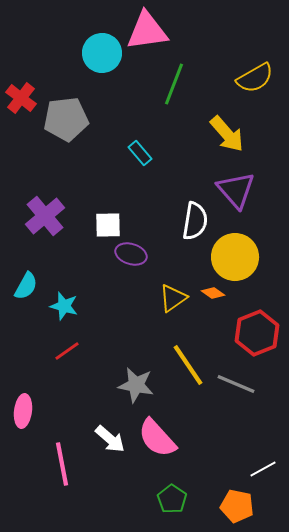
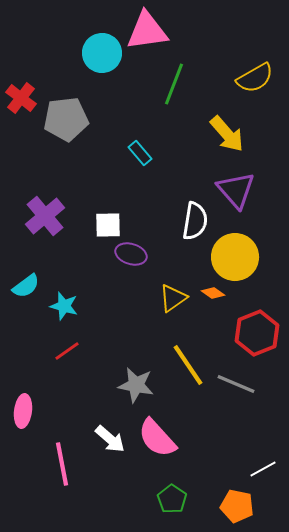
cyan semicircle: rotated 24 degrees clockwise
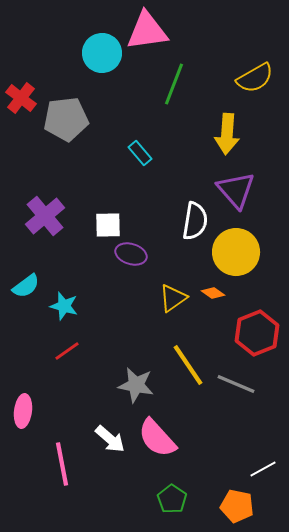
yellow arrow: rotated 45 degrees clockwise
yellow circle: moved 1 px right, 5 px up
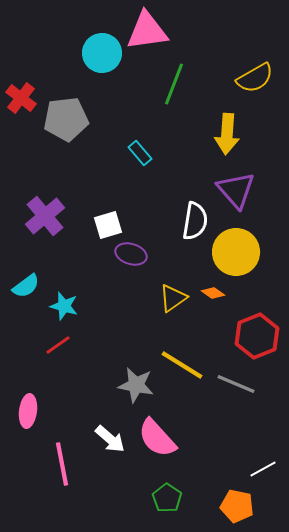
white square: rotated 16 degrees counterclockwise
red hexagon: moved 3 px down
red line: moved 9 px left, 6 px up
yellow line: moved 6 px left; rotated 24 degrees counterclockwise
pink ellipse: moved 5 px right
green pentagon: moved 5 px left, 1 px up
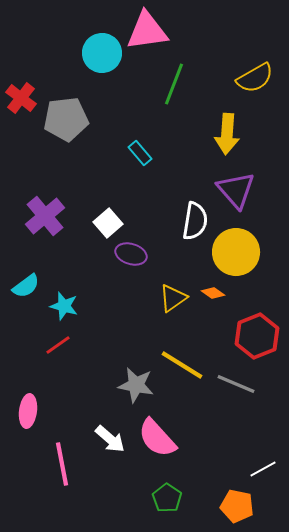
white square: moved 2 px up; rotated 24 degrees counterclockwise
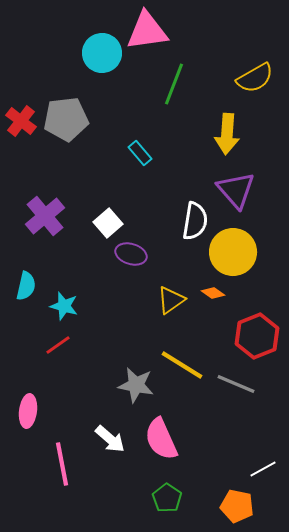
red cross: moved 23 px down
yellow circle: moved 3 px left
cyan semicircle: rotated 40 degrees counterclockwise
yellow triangle: moved 2 px left, 2 px down
pink semicircle: moved 4 px right, 1 px down; rotated 18 degrees clockwise
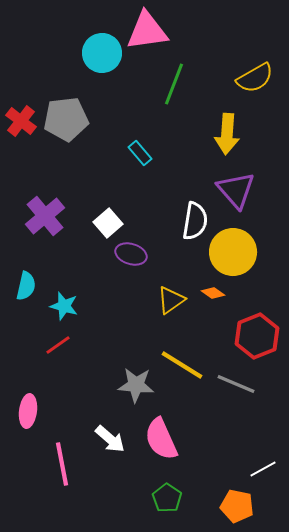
gray star: rotated 6 degrees counterclockwise
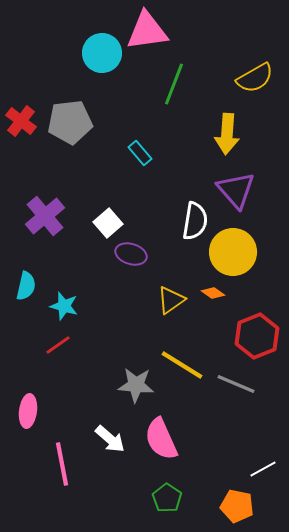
gray pentagon: moved 4 px right, 3 px down
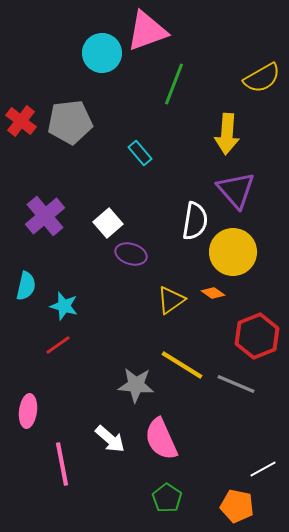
pink triangle: rotated 12 degrees counterclockwise
yellow semicircle: moved 7 px right
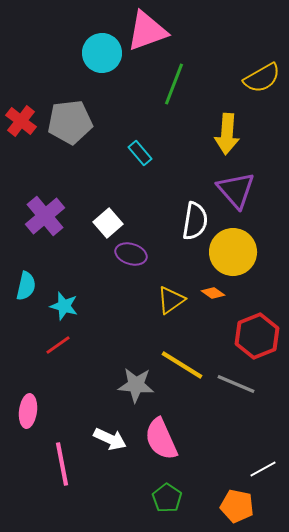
white arrow: rotated 16 degrees counterclockwise
